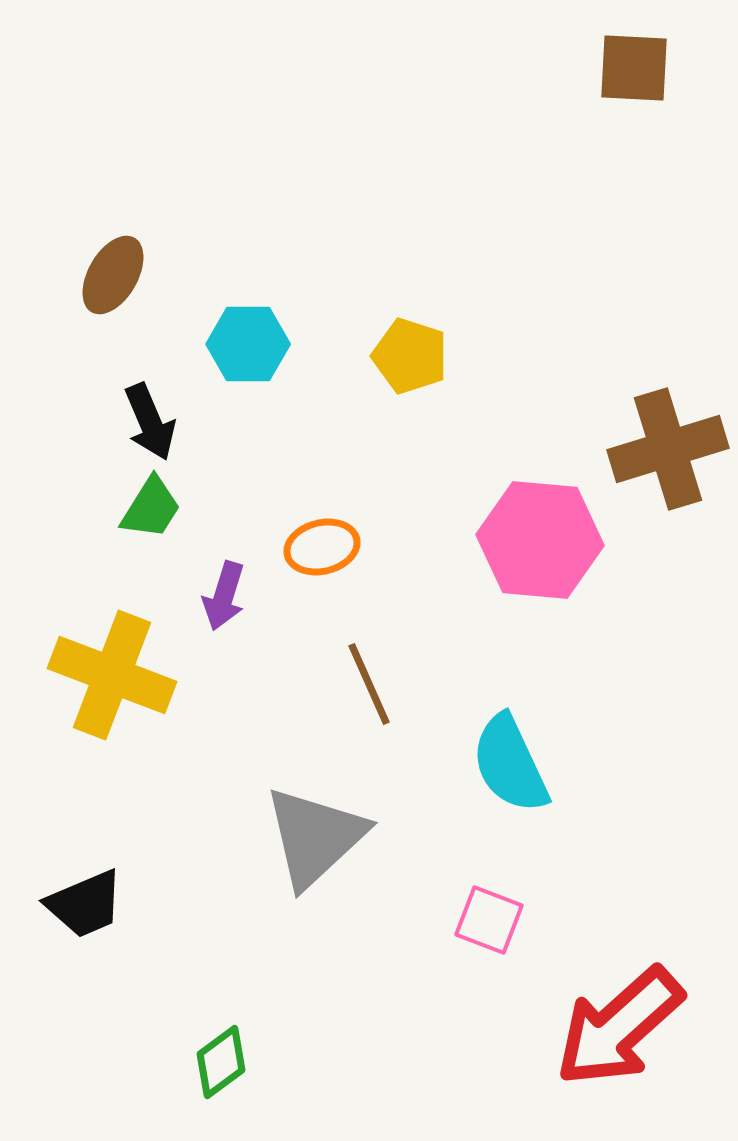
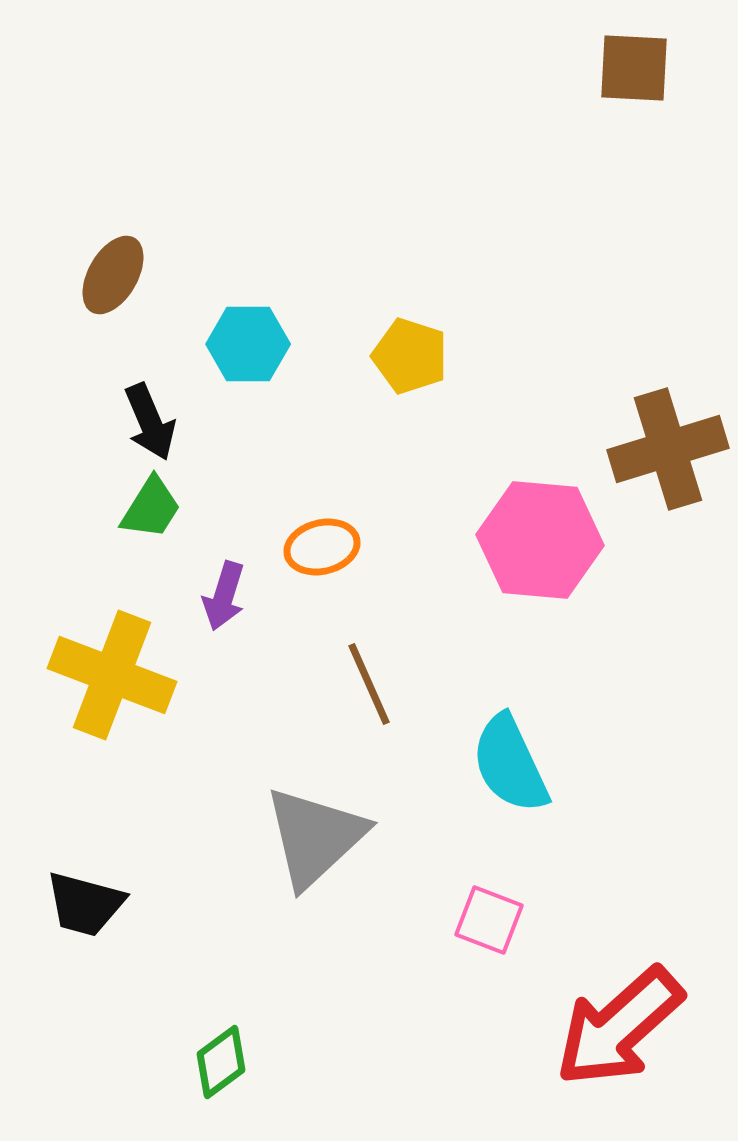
black trapezoid: rotated 38 degrees clockwise
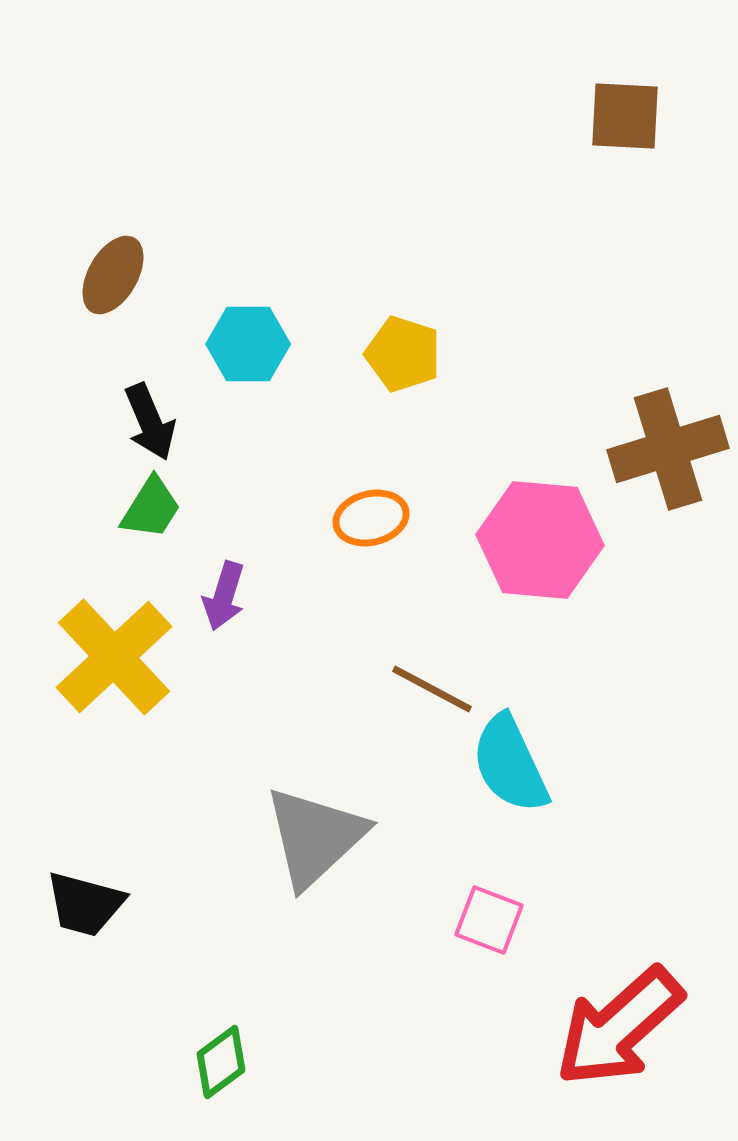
brown square: moved 9 px left, 48 px down
yellow pentagon: moved 7 px left, 2 px up
orange ellipse: moved 49 px right, 29 px up
yellow cross: moved 2 px right, 18 px up; rotated 26 degrees clockwise
brown line: moved 63 px right, 5 px down; rotated 38 degrees counterclockwise
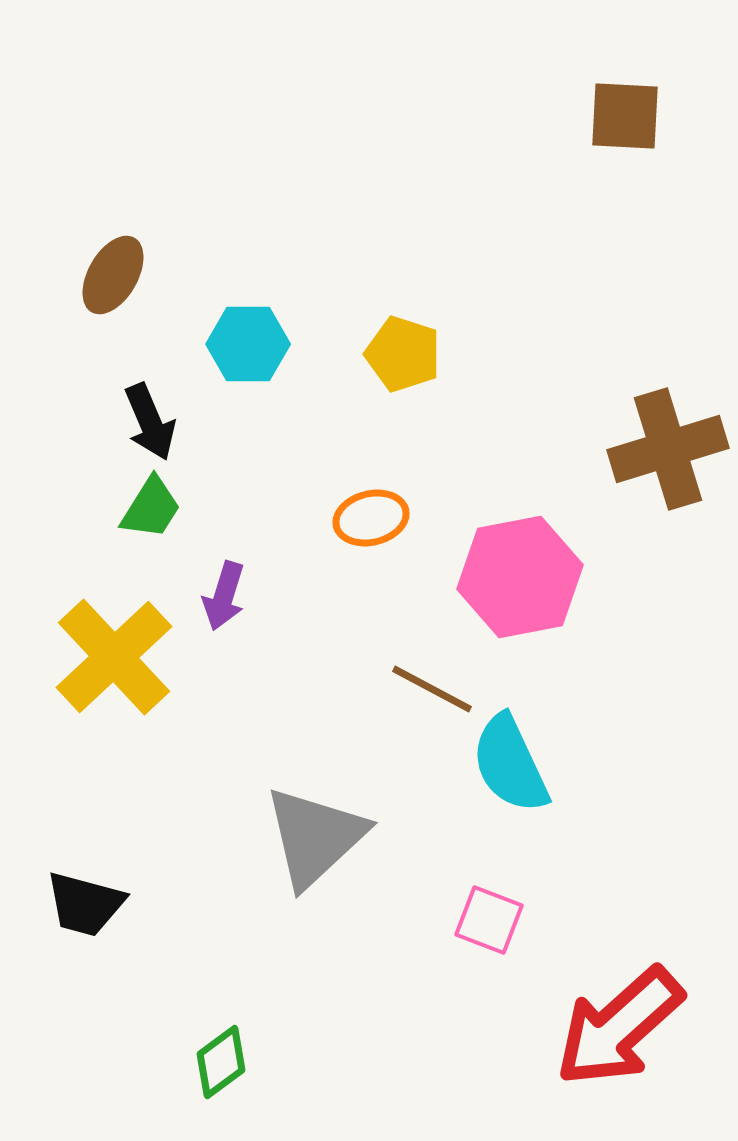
pink hexagon: moved 20 px left, 37 px down; rotated 16 degrees counterclockwise
